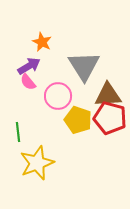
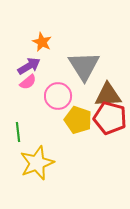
pink semicircle: rotated 90 degrees counterclockwise
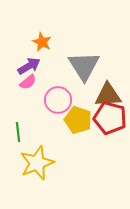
pink circle: moved 4 px down
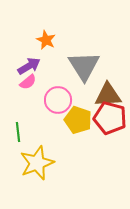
orange star: moved 4 px right, 2 px up
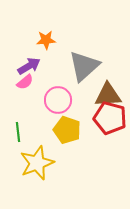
orange star: rotated 30 degrees counterclockwise
gray triangle: rotated 20 degrees clockwise
pink semicircle: moved 3 px left
yellow pentagon: moved 11 px left, 10 px down
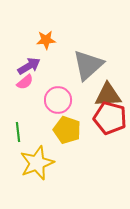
gray triangle: moved 4 px right, 1 px up
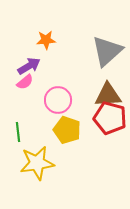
gray triangle: moved 19 px right, 14 px up
yellow star: rotated 12 degrees clockwise
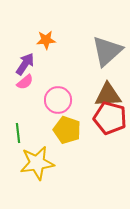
purple arrow: moved 4 px left, 2 px up; rotated 25 degrees counterclockwise
green line: moved 1 px down
